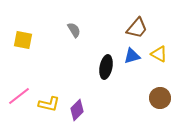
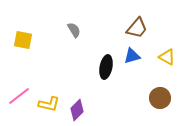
yellow triangle: moved 8 px right, 3 px down
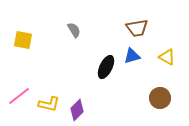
brown trapezoid: rotated 40 degrees clockwise
black ellipse: rotated 15 degrees clockwise
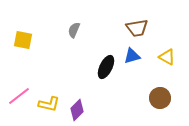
gray semicircle: rotated 126 degrees counterclockwise
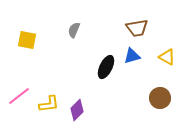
yellow square: moved 4 px right
yellow L-shape: rotated 20 degrees counterclockwise
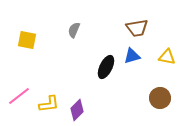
yellow triangle: rotated 18 degrees counterclockwise
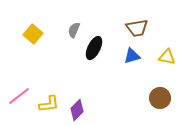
yellow square: moved 6 px right, 6 px up; rotated 30 degrees clockwise
black ellipse: moved 12 px left, 19 px up
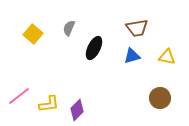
gray semicircle: moved 5 px left, 2 px up
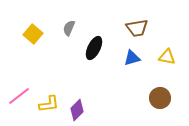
blue triangle: moved 2 px down
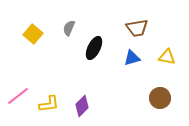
pink line: moved 1 px left
purple diamond: moved 5 px right, 4 px up
